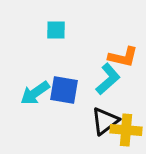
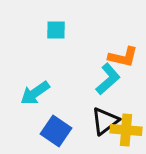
blue square: moved 8 px left, 41 px down; rotated 24 degrees clockwise
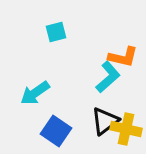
cyan square: moved 2 px down; rotated 15 degrees counterclockwise
cyan L-shape: moved 2 px up
yellow cross: moved 1 px up; rotated 8 degrees clockwise
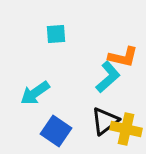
cyan square: moved 2 px down; rotated 10 degrees clockwise
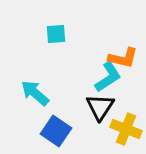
orange L-shape: moved 1 px down
cyan L-shape: rotated 8 degrees clockwise
cyan arrow: rotated 76 degrees clockwise
black triangle: moved 5 px left, 14 px up; rotated 20 degrees counterclockwise
yellow cross: rotated 8 degrees clockwise
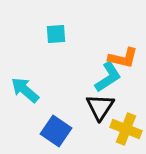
cyan arrow: moved 10 px left, 3 px up
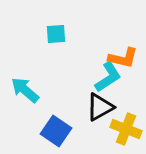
black triangle: rotated 28 degrees clockwise
